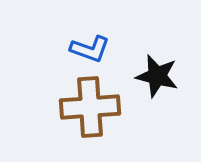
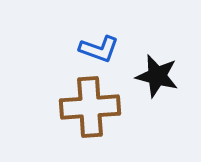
blue L-shape: moved 9 px right
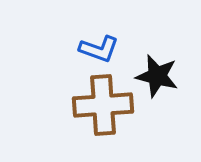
brown cross: moved 13 px right, 2 px up
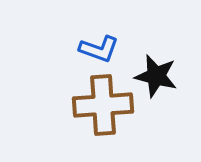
black star: moved 1 px left
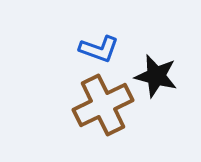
brown cross: rotated 22 degrees counterclockwise
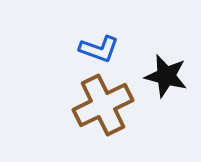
black star: moved 10 px right
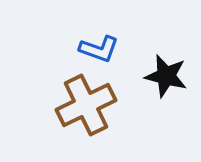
brown cross: moved 17 px left
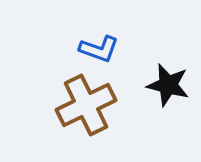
black star: moved 2 px right, 9 px down
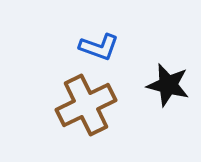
blue L-shape: moved 2 px up
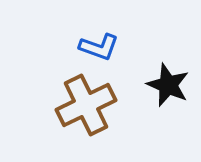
black star: rotated 9 degrees clockwise
